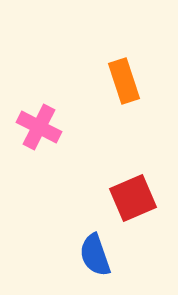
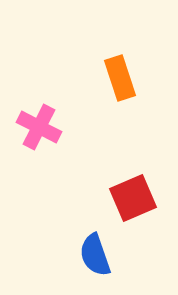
orange rectangle: moved 4 px left, 3 px up
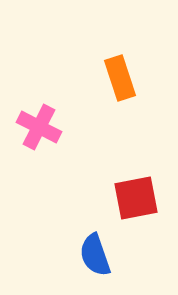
red square: moved 3 px right; rotated 12 degrees clockwise
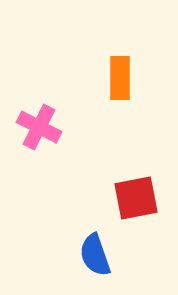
orange rectangle: rotated 18 degrees clockwise
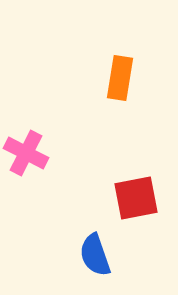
orange rectangle: rotated 9 degrees clockwise
pink cross: moved 13 px left, 26 px down
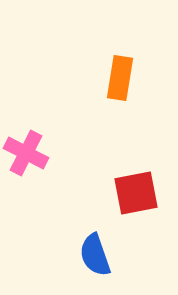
red square: moved 5 px up
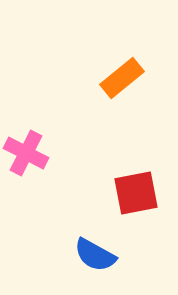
orange rectangle: moved 2 px right; rotated 42 degrees clockwise
blue semicircle: rotated 42 degrees counterclockwise
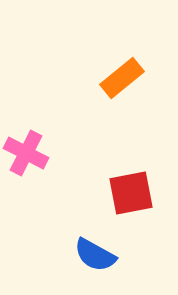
red square: moved 5 px left
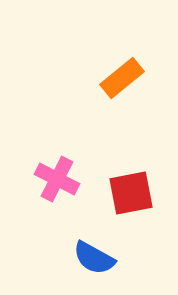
pink cross: moved 31 px right, 26 px down
blue semicircle: moved 1 px left, 3 px down
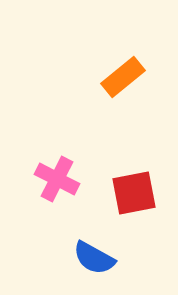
orange rectangle: moved 1 px right, 1 px up
red square: moved 3 px right
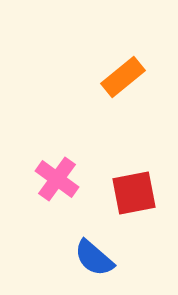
pink cross: rotated 9 degrees clockwise
blue semicircle: rotated 12 degrees clockwise
